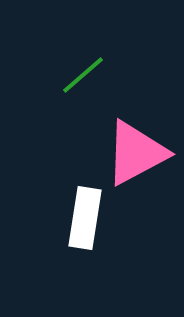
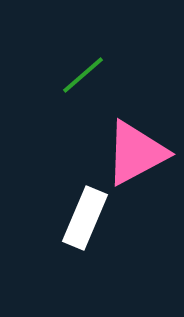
white rectangle: rotated 14 degrees clockwise
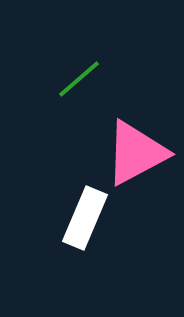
green line: moved 4 px left, 4 px down
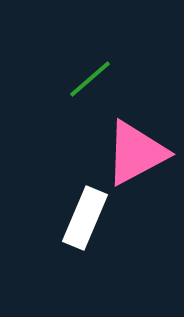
green line: moved 11 px right
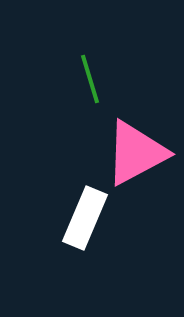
green line: rotated 66 degrees counterclockwise
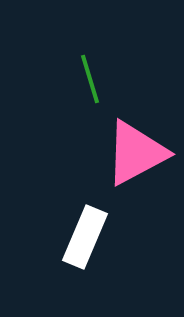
white rectangle: moved 19 px down
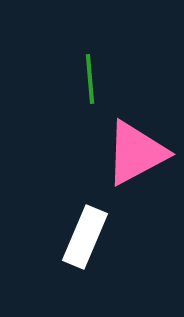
green line: rotated 12 degrees clockwise
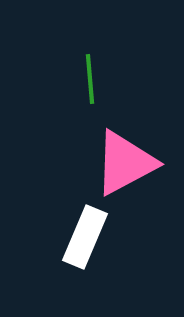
pink triangle: moved 11 px left, 10 px down
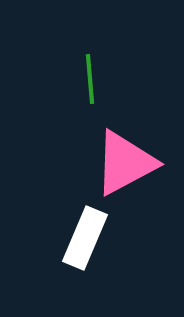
white rectangle: moved 1 px down
